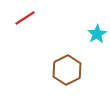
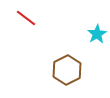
red line: moved 1 px right; rotated 70 degrees clockwise
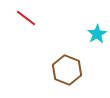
brown hexagon: rotated 12 degrees counterclockwise
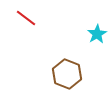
brown hexagon: moved 4 px down
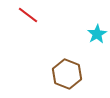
red line: moved 2 px right, 3 px up
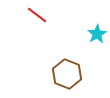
red line: moved 9 px right
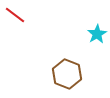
red line: moved 22 px left
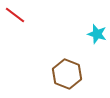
cyan star: rotated 24 degrees counterclockwise
